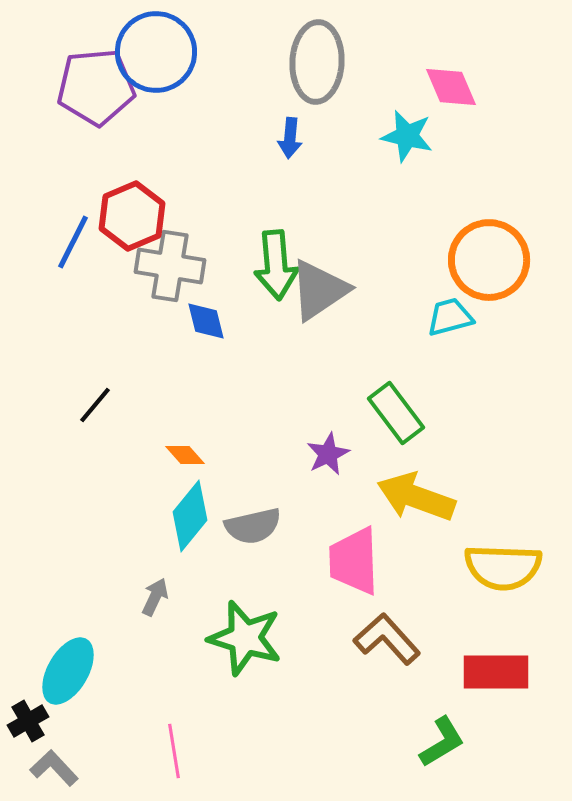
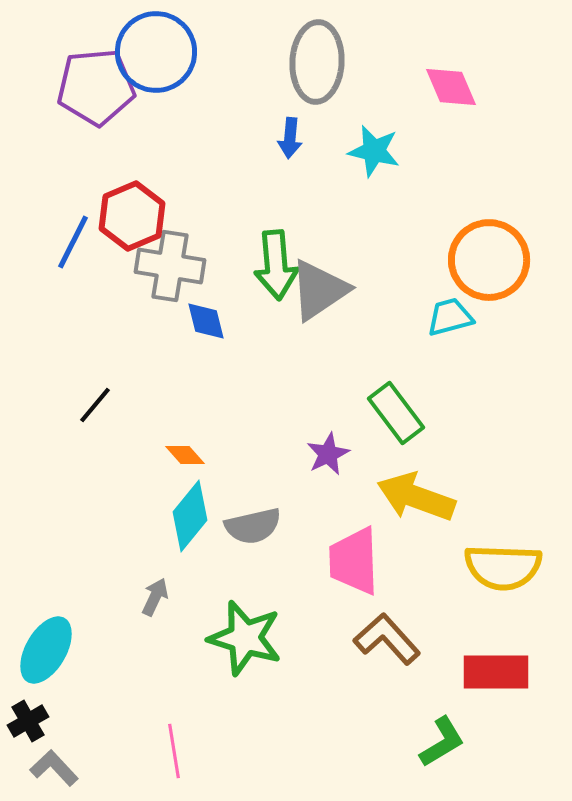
cyan star: moved 33 px left, 15 px down
cyan ellipse: moved 22 px left, 21 px up
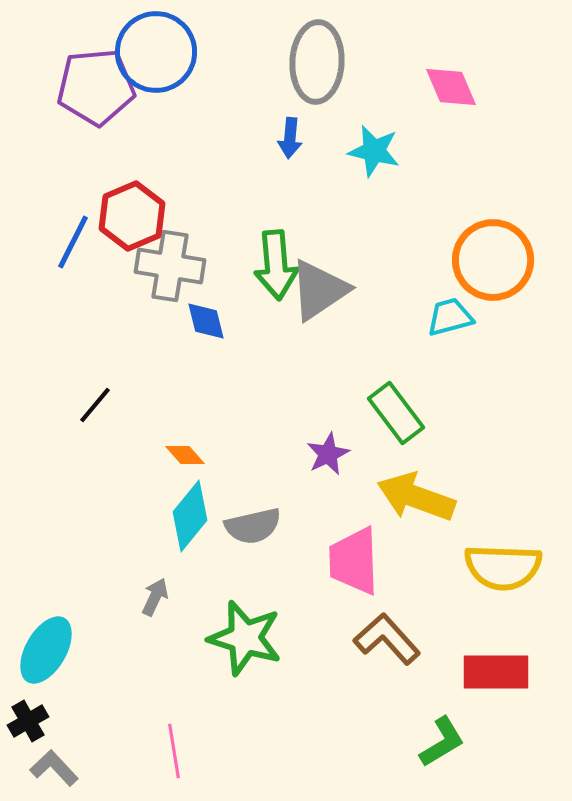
orange circle: moved 4 px right
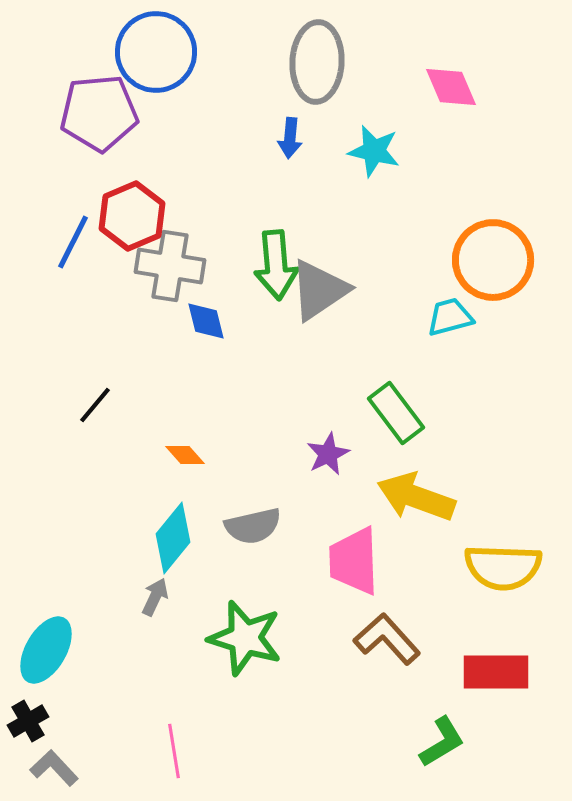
purple pentagon: moved 3 px right, 26 px down
cyan diamond: moved 17 px left, 22 px down
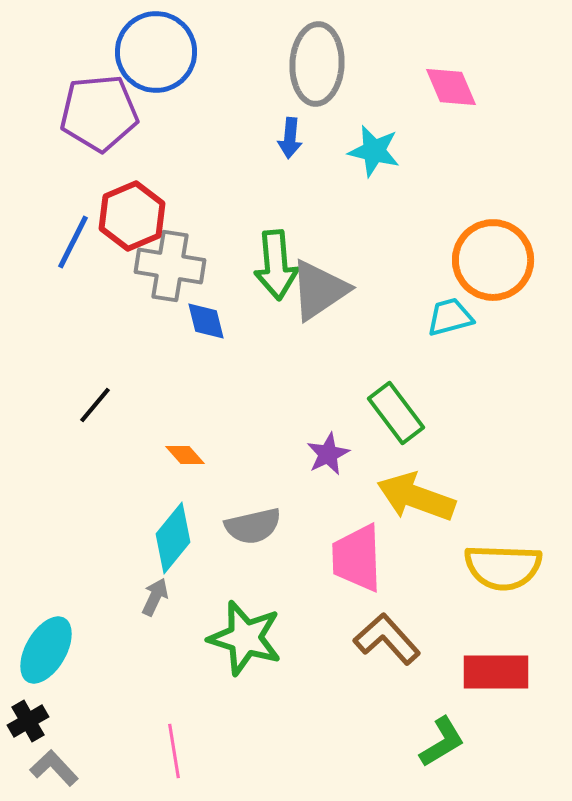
gray ellipse: moved 2 px down
pink trapezoid: moved 3 px right, 3 px up
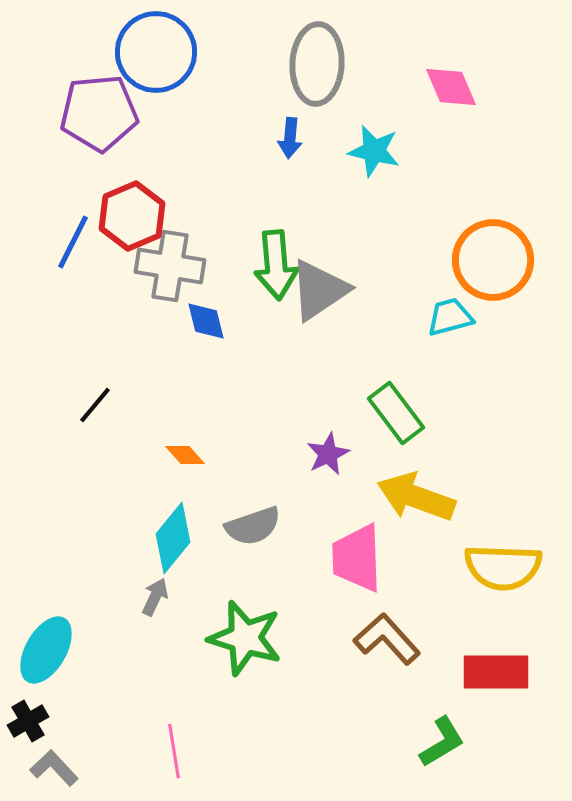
gray semicircle: rotated 6 degrees counterclockwise
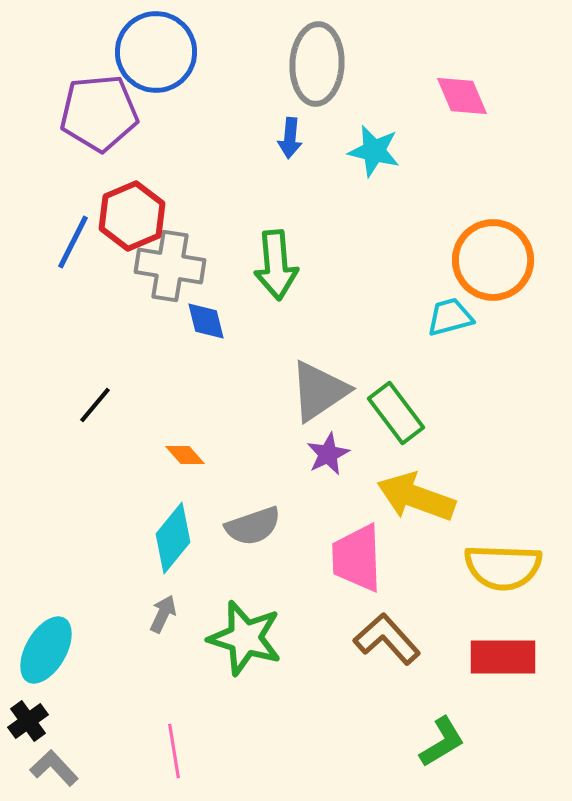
pink diamond: moved 11 px right, 9 px down
gray triangle: moved 101 px down
gray arrow: moved 8 px right, 17 px down
red rectangle: moved 7 px right, 15 px up
black cross: rotated 6 degrees counterclockwise
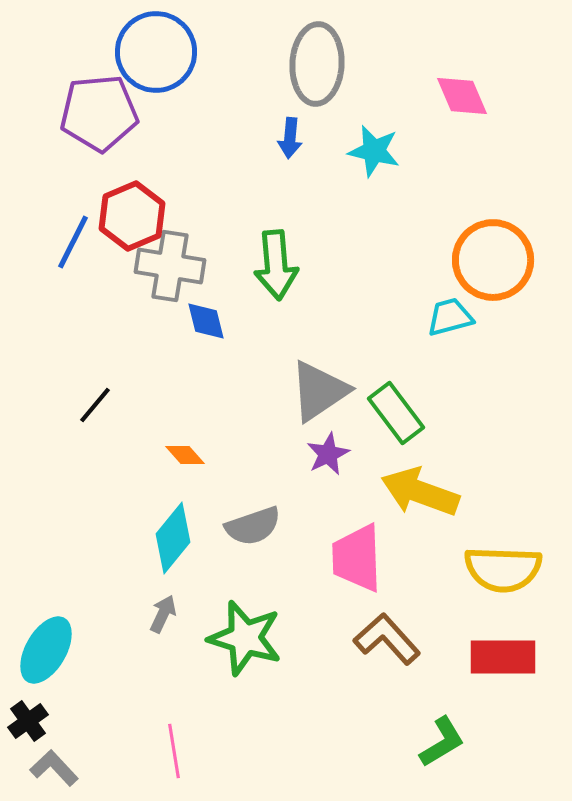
yellow arrow: moved 4 px right, 5 px up
yellow semicircle: moved 2 px down
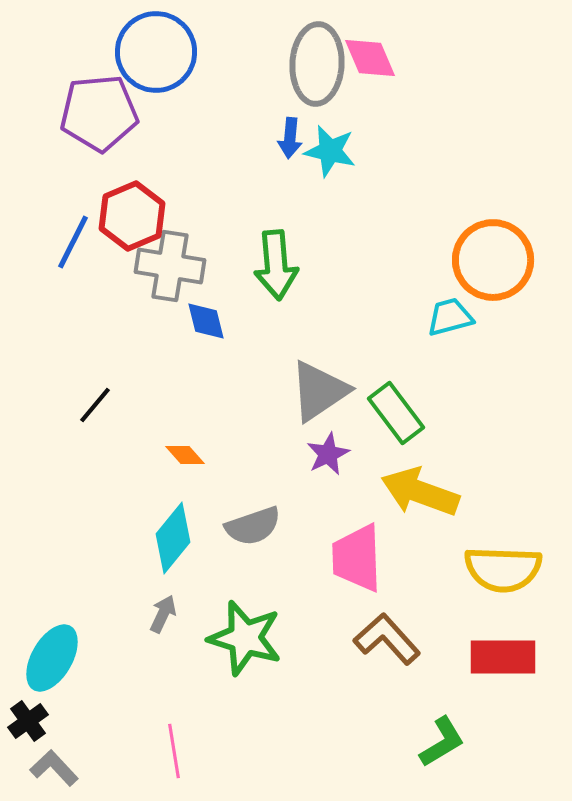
pink diamond: moved 92 px left, 38 px up
cyan star: moved 44 px left
cyan ellipse: moved 6 px right, 8 px down
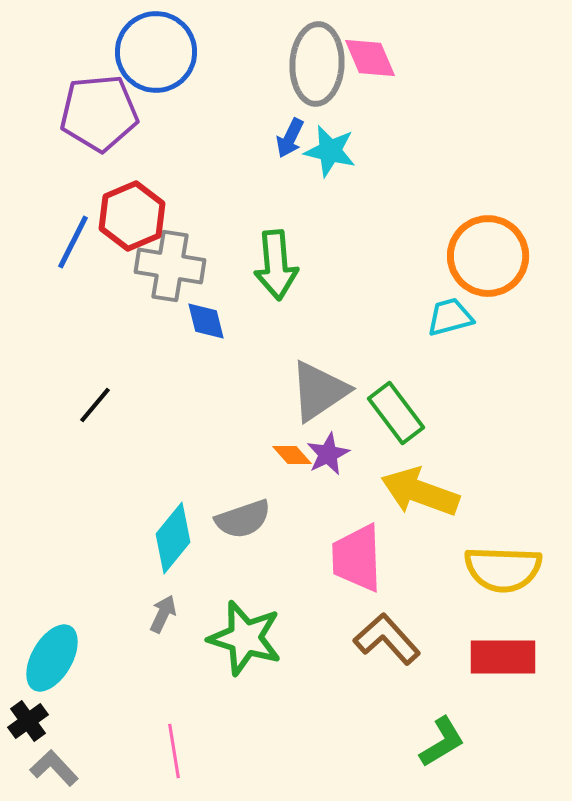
blue arrow: rotated 21 degrees clockwise
orange circle: moved 5 px left, 4 px up
orange diamond: moved 107 px right
gray semicircle: moved 10 px left, 7 px up
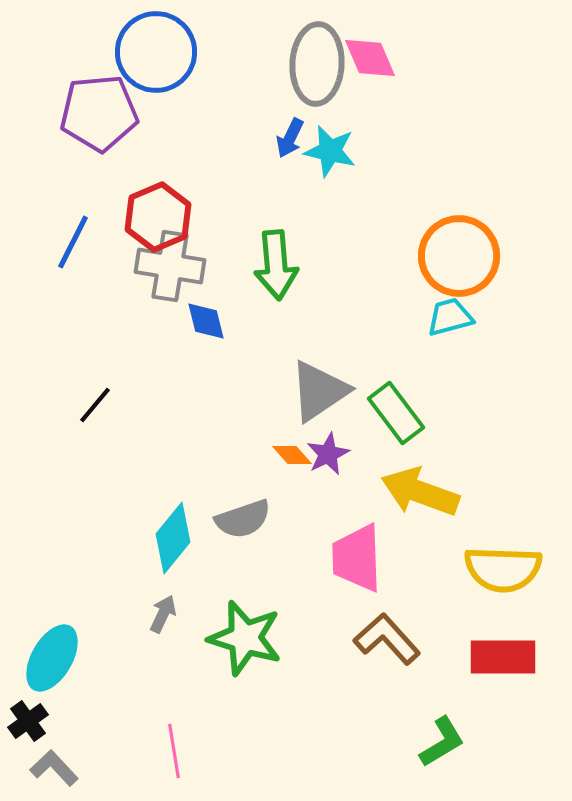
red hexagon: moved 26 px right, 1 px down
orange circle: moved 29 px left
